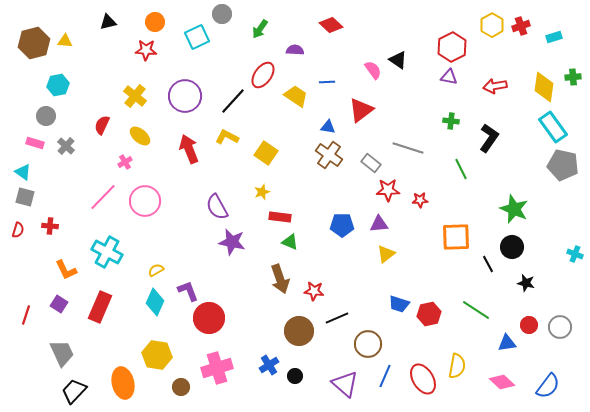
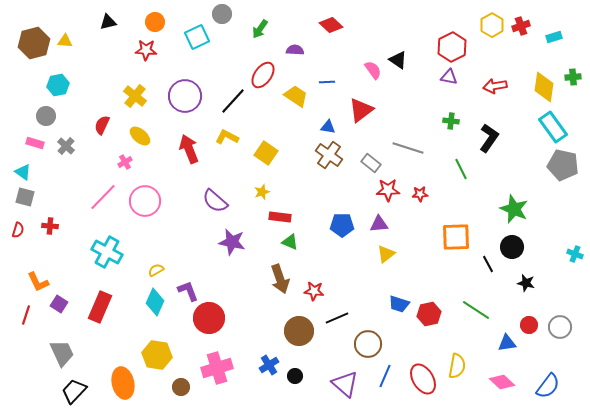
red star at (420, 200): moved 6 px up
purple semicircle at (217, 207): moved 2 px left, 6 px up; rotated 20 degrees counterclockwise
orange L-shape at (66, 270): moved 28 px left, 12 px down
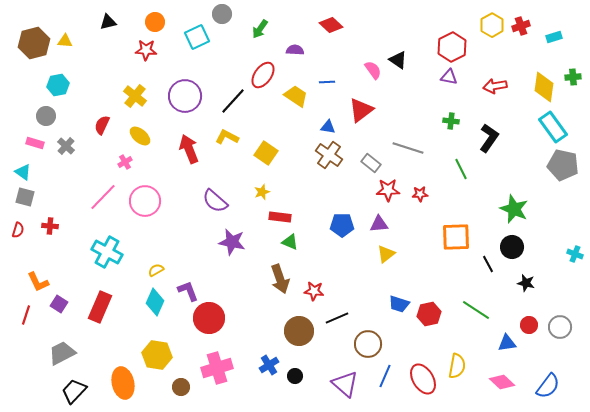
gray trapezoid at (62, 353): rotated 92 degrees counterclockwise
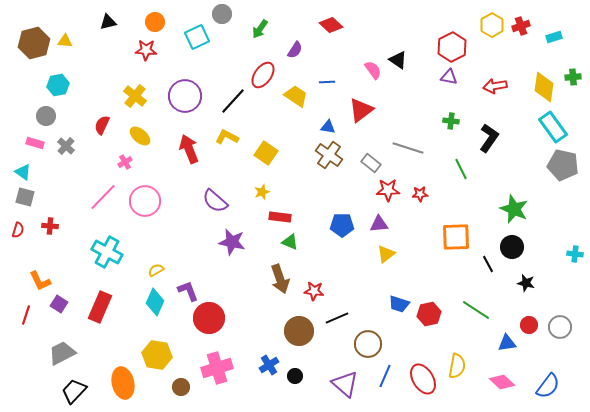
purple semicircle at (295, 50): rotated 120 degrees clockwise
cyan cross at (575, 254): rotated 14 degrees counterclockwise
orange L-shape at (38, 282): moved 2 px right, 1 px up
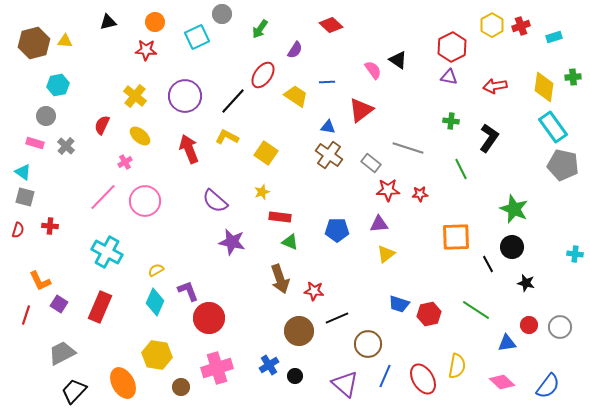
blue pentagon at (342, 225): moved 5 px left, 5 px down
orange ellipse at (123, 383): rotated 16 degrees counterclockwise
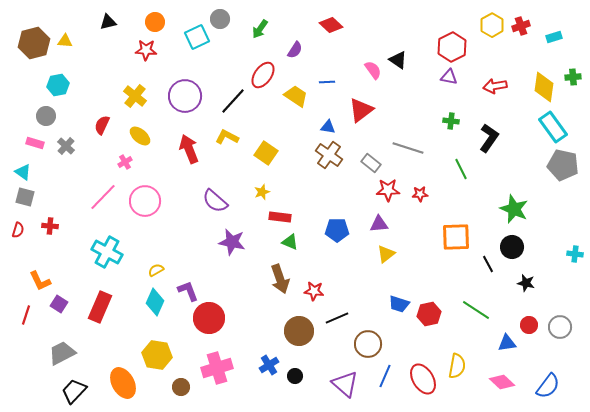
gray circle at (222, 14): moved 2 px left, 5 px down
